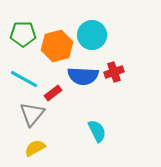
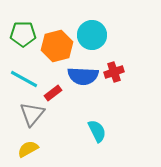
yellow semicircle: moved 7 px left, 1 px down
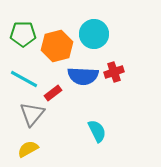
cyan circle: moved 2 px right, 1 px up
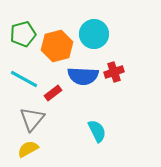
green pentagon: rotated 15 degrees counterclockwise
gray triangle: moved 5 px down
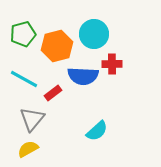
red cross: moved 2 px left, 8 px up; rotated 18 degrees clockwise
cyan semicircle: rotated 75 degrees clockwise
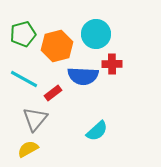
cyan circle: moved 2 px right
gray triangle: moved 3 px right
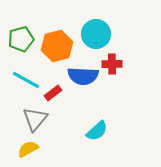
green pentagon: moved 2 px left, 5 px down
cyan line: moved 2 px right, 1 px down
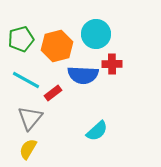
blue semicircle: moved 1 px up
gray triangle: moved 5 px left, 1 px up
yellow semicircle: rotated 30 degrees counterclockwise
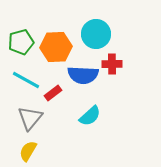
green pentagon: moved 3 px down
orange hexagon: moved 1 px left, 1 px down; rotated 12 degrees clockwise
cyan semicircle: moved 7 px left, 15 px up
yellow semicircle: moved 2 px down
